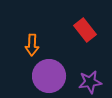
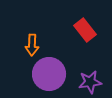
purple circle: moved 2 px up
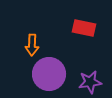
red rectangle: moved 1 px left, 2 px up; rotated 40 degrees counterclockwise
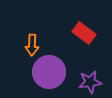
red rectangle: moved 5 px down; rotated 25 degrees clockwise
purple circle: moved 2 px up
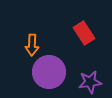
red rectangle: rotated 20 degrees clockwise
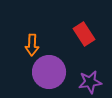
red rectangle: moved 1 px down
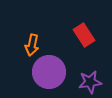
red rectangle: moved 1 px down
orange arrow: rotated 10 degrees clockwise
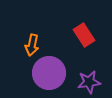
purple circle: moved 1 px down
purple star: moved 1 px left
